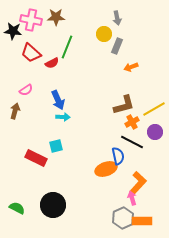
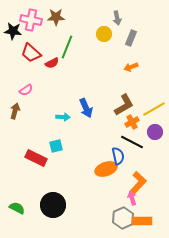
gray rectangle: moved 14 px right, 8 px up
blue arrow: moved 28 px right, 8 px down
brown L-shape: rotated 15 degrees counterclockwise
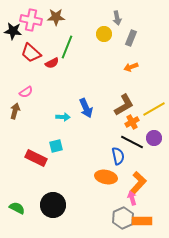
pink semicircle: moved 2 px down
purple circle: moved 1 px left, 6 px down
orange ellipse: moved 8 px down; rotated 30 degrees clockwise
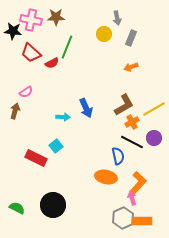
cyan square: rotated 24 degrees counterclockwise
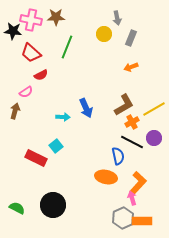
red semicircle: moved 11 px left, 12 px down
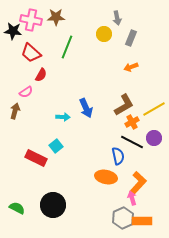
red semicircle: rotated 32 degrees counterclockwise
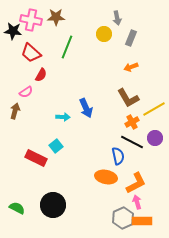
brown L-shape: moved 4 px right, 7 px up; rotated 90 degrees clockwise
purple circle: moved 1 px right
orange L-shape: moved 2 px left; rotated 20 degrees clockwise
pink arrow: moved 5 px right, 4 px down
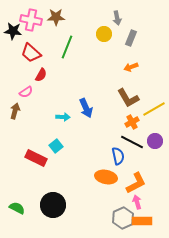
purple circle: moved 3 px down
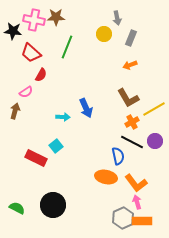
pink cross: moved 3 px right
orange arrow: moved 1 px left, 2 px up
orange L-shape: rotated 80 degrees clockwise
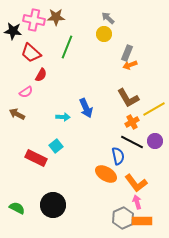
gray arrow: moved 9 px left; rotated 144 degrees clockwise
gray rectangle: moved 4 px left, 15 px down
brown arrow: moved 2 px right, 3 px down; rotated 77 degrees counterclockwise
orange ellipse: moved 3 px up; rotated 20 degrees clockwise
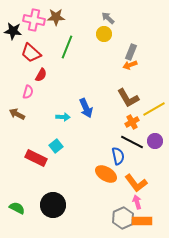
gray rectangle: moved 4 px right, 1 px up
pink semicircle: moved 2 px right; rotated 40 degrees counterclockwise
